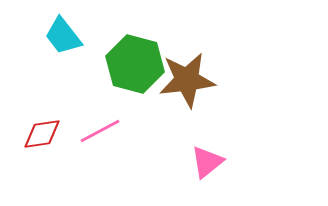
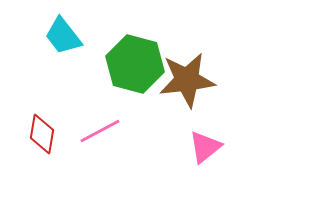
red diamond: rotated 72 degrees counterclockwise
pink triangle: moved 2 px left, 15 px up
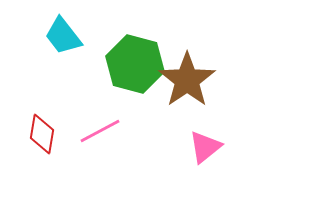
brown star: rotated 28 degrees counterclockwise
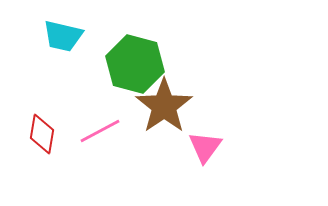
cyan trapezoid: rotated 39 degrees counterclockwise
brown star: moved 23 px left, 26 px down
pink triangle: rotated 15 degrees counterclockwise
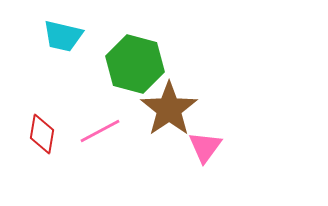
brown star: moved 5 px right, 3 px down
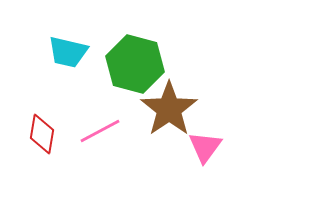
cyan trapezoid: moved 5 px right, 16 px down
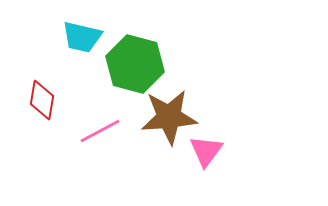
cyan trapezoid: moved 14 px right, 15 px up
brown star: moved 8 px down; rotated 30 degrees clockwise
red diamond: moved 34 px up
pink triangle: moved 1 px right, 4 px down
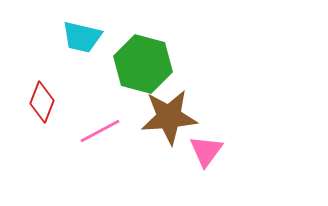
green hexagon: moved 8 px right
red diamond: moved 2 px down; rotated 12 degrees clockwise
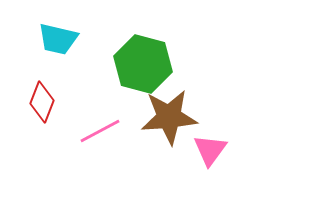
cyan trapezoid: moved 24 px left, 2 px down
pink triangle: moved 4 px right, 1 px up
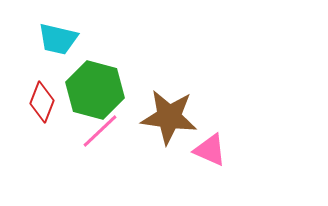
green hexagon: moved 48 px left, 26 px down
brown star: rotated 12 degrees clockwise
pink line: rotated 15 degrees counterclockwise
pink triangle: rotated 42 degrees counterclockwise
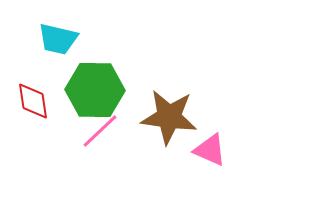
green hexagon: rotated 14 degrees counterclockwise
red diamond: moved 9 px left, 1 px up; rotated 30 degrees counterclockwise
